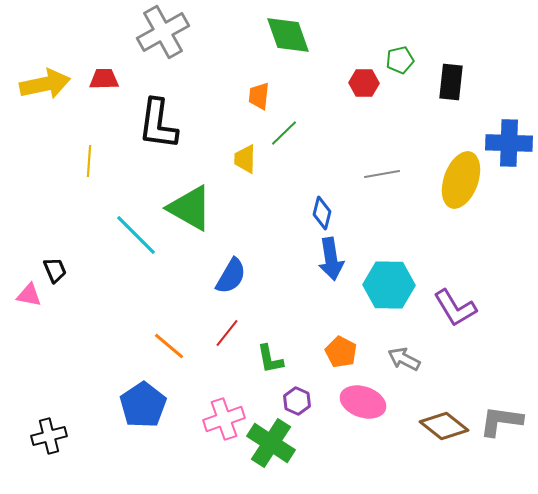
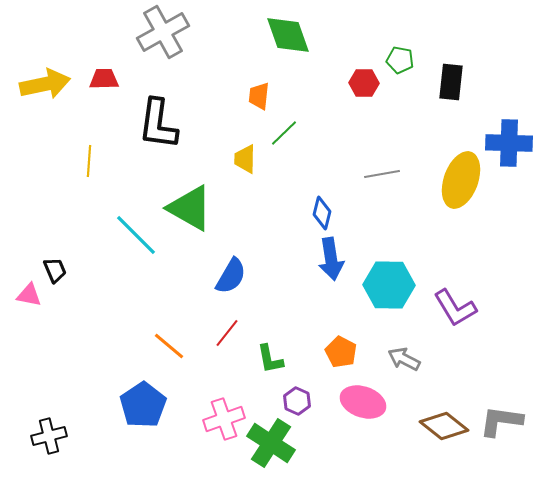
green pentagon: rotated 24 degrees clockwise
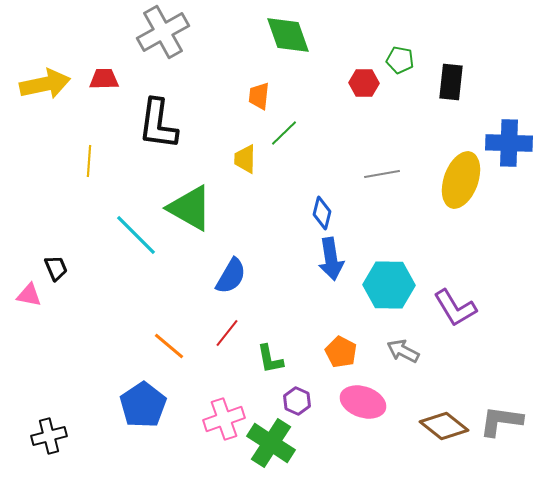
black trapezoid: moved 1 px right, 2 px up
gray arrow: moved 1 px left, 8 px up
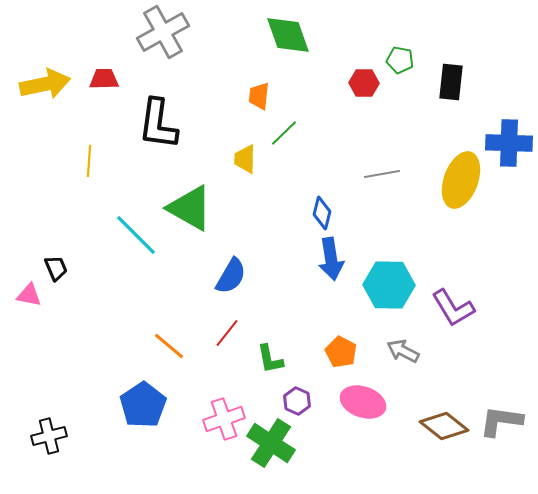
purple L-shape: moved 2 px left
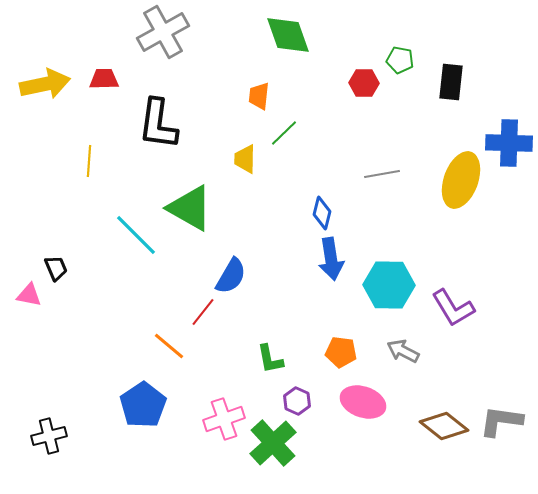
red line: moved 24 px left, 21 px up
orange pentagon: rotated 20 degrees counterclockwise
green cross: moved 2 px right; rotated 15 degrees clockwise
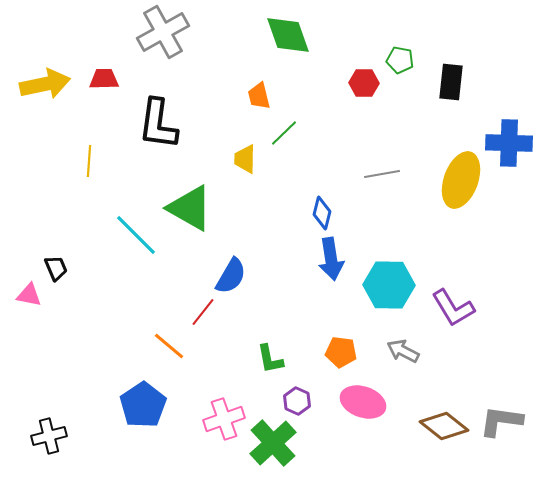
orange trapezoid: rotated 20 degrees counterclockwise
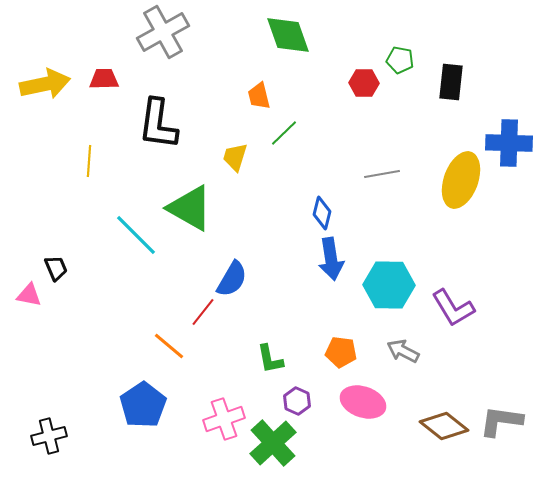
yellow trapezoid: moved 10 px left, 2 px up; rotated 16 degrees clockwise
blue semicircle: moved 1 px right, 3 px down
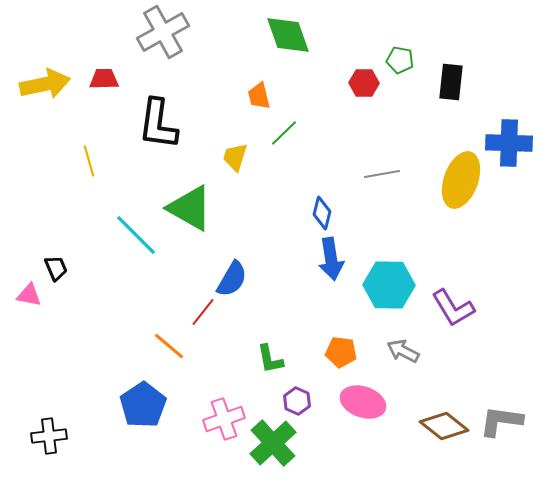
yellow line: rotated 20 degrees counterclockwise
black cross: rotated 8 degrees clockwise
